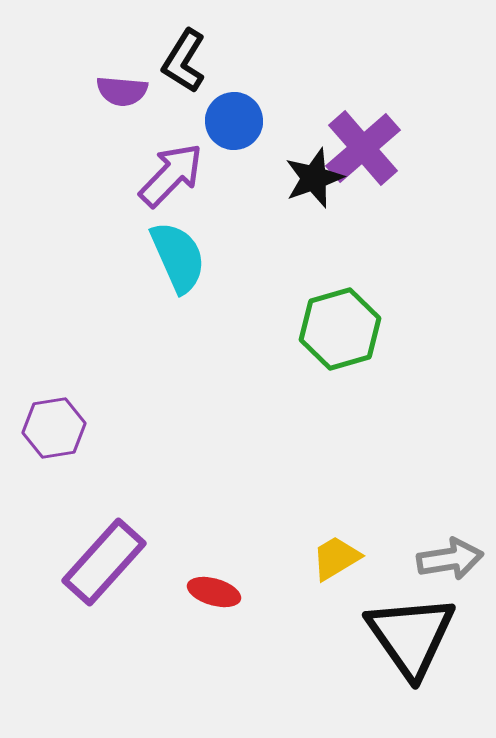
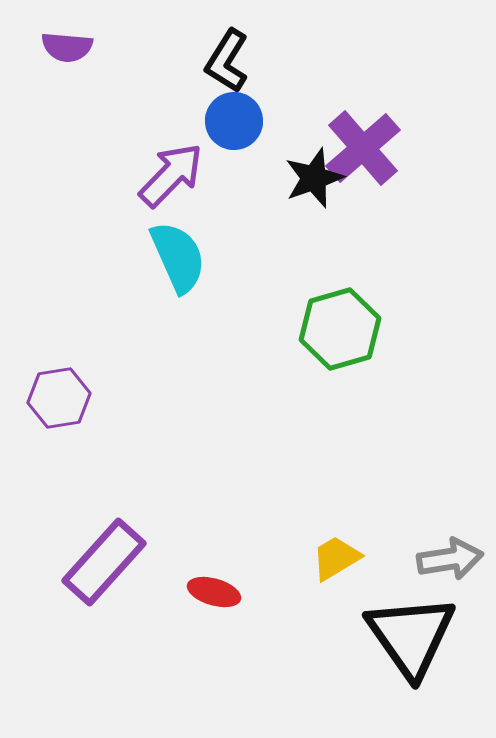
black L-shape: moved 43 px right
purple semicircle: moved 55 px left, 44 px up
purple hexagon: moved 5 px right, 30 px up
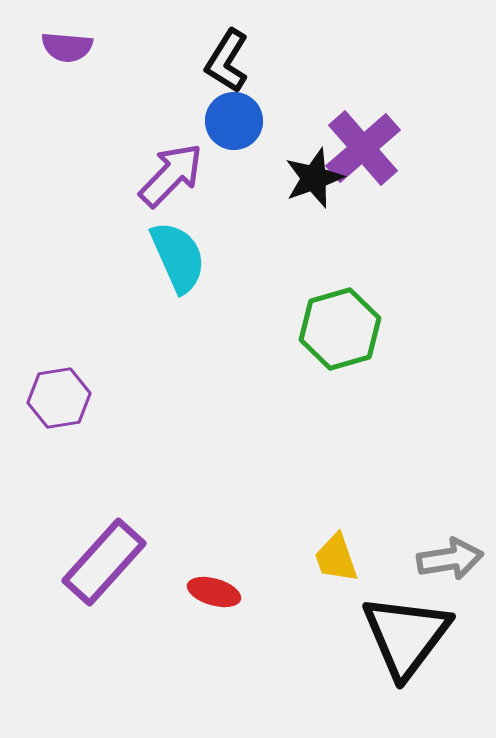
yellow trapezoid: rotated 78 degrees counterclockwise
black triangle: moved 5 px left; rotated 12 degrees clockwise
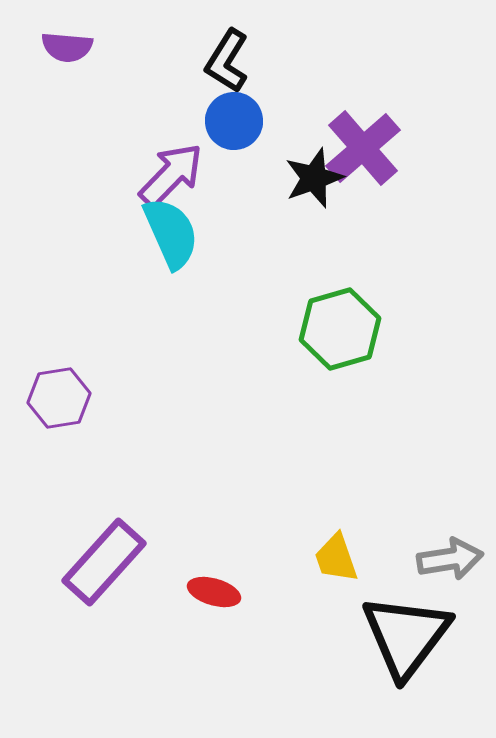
cyan semicircle: moved 7 px left, 24 px up
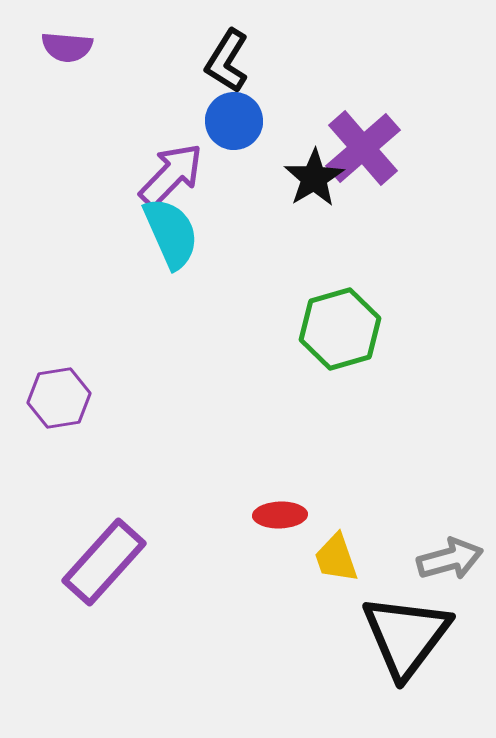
black star: rotated 12 degrees counterclockwise
gray arrow: rotated 6 degrees counterclockwise
red ellipse: moved 66 px right, 77 px up; rotated 18 degrees counterclockwise
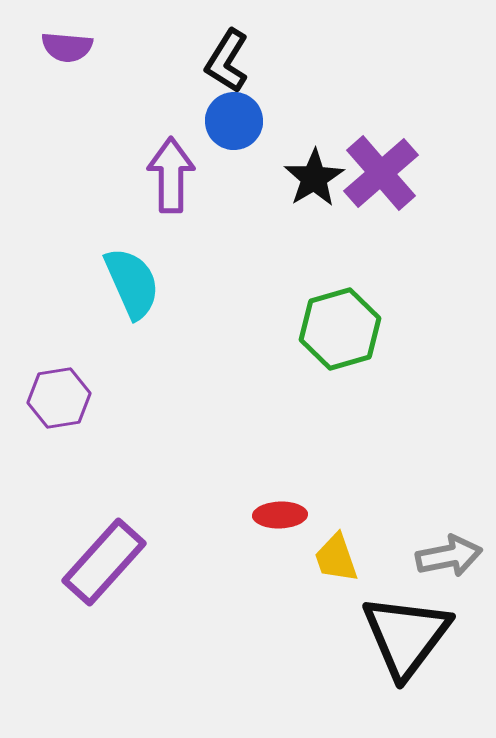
purple cross: moved 18 px right, 25 px down
purple arrow: rotated 44 degrees counterclockwise
cyan semicircle: moved 39 px left, 50 px down
gray arrow: moved 1 px left, 3 px up; rotated 4 degrees clockwise
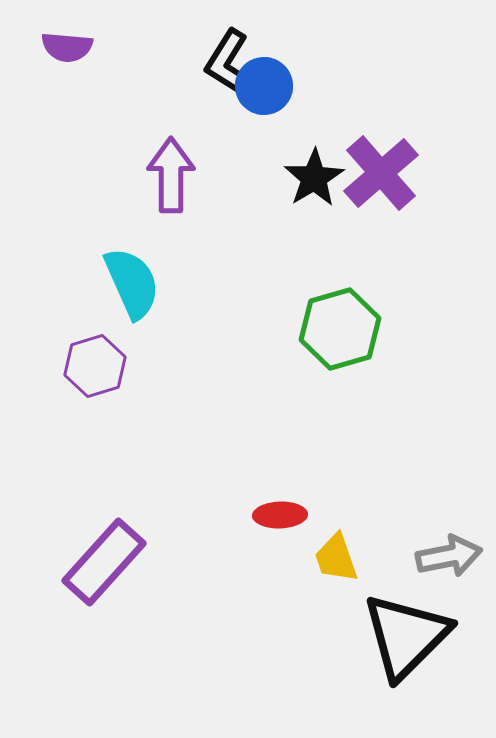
blue circle: moved 30 px right, 35 px up
purple hexagon: moved 36 px right, 32 px up; rotated 8 degrees counterclockwise
black triangle: rotated 8 degrees clockwise
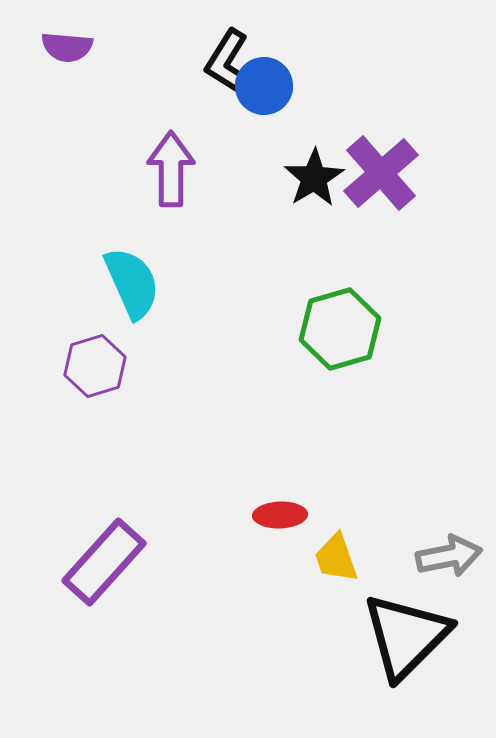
purple arrow: moved 6 px up
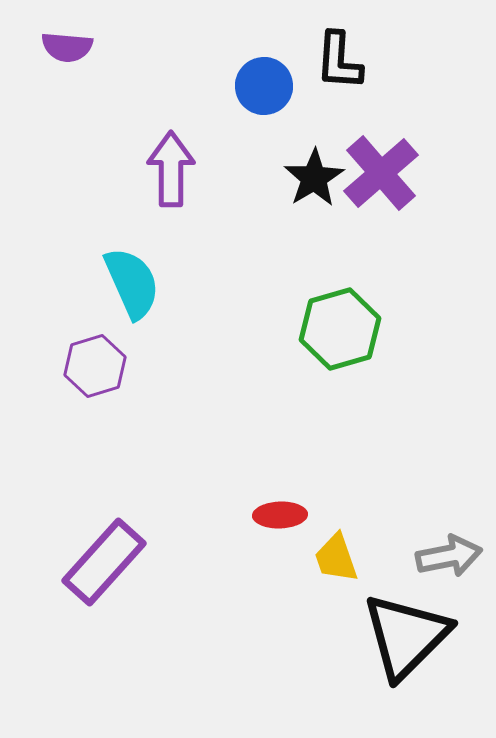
black L-shape: moved 112 px right; rotated 28 degrees counterclockwise
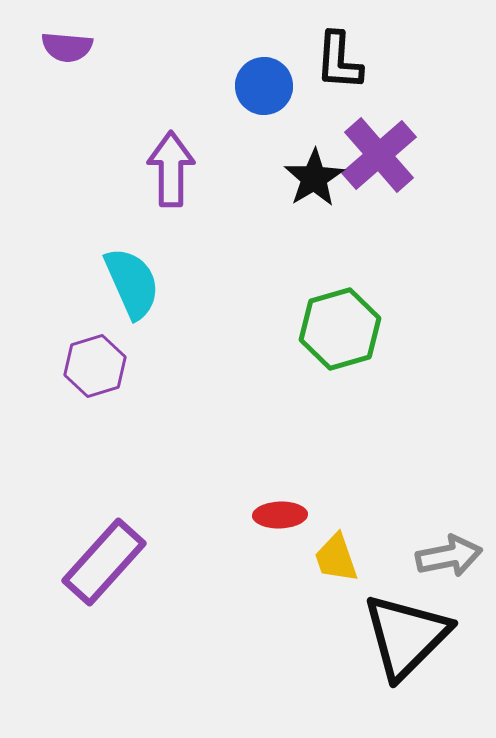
purple cross: moved 2 px left, 18 px up
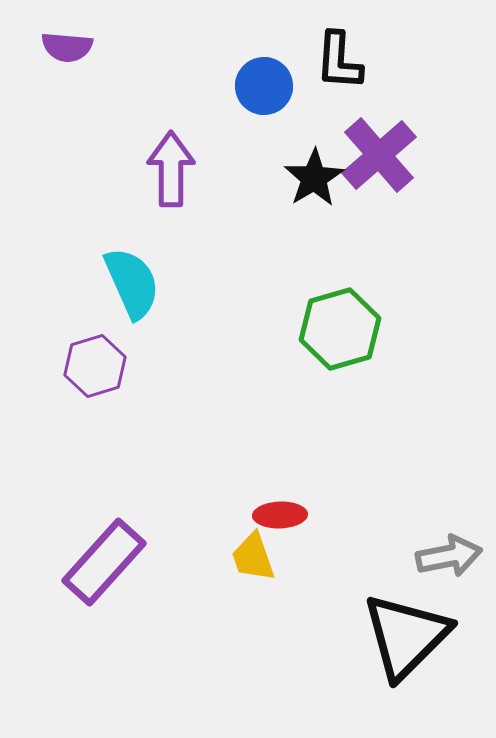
yellow trapezoid: moved 83 px left, 1 px up
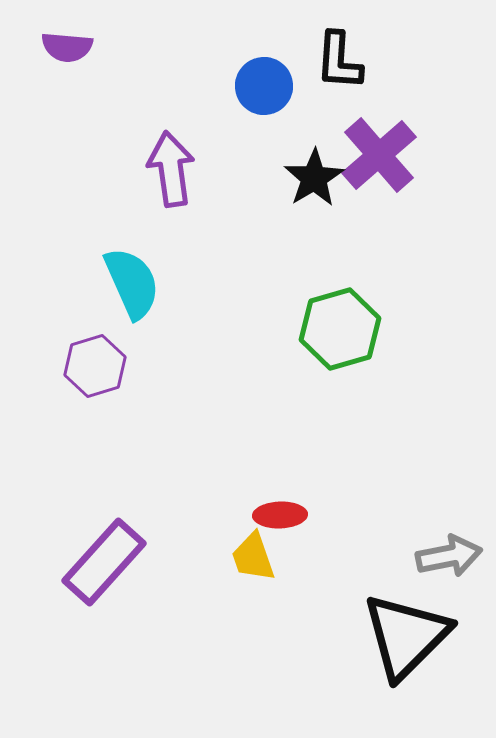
purple arrow: rotated 8 degrees counterclockwise
